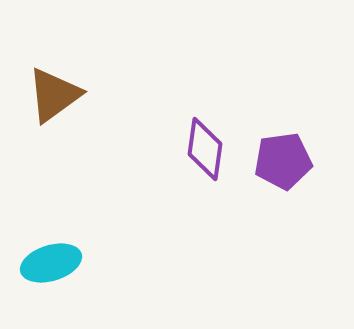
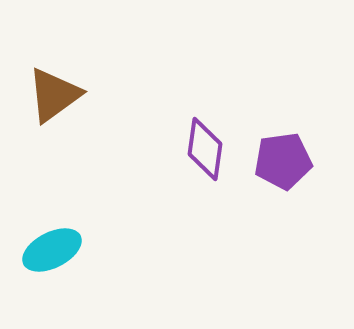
cyan ellipse: moved 1 px right, 13 px up; rotated 10 degrees counterclockwise
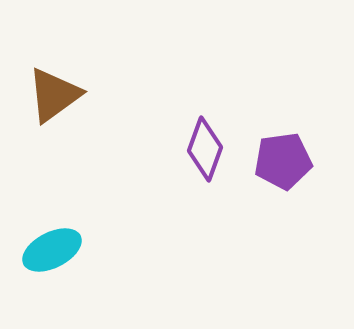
purple diamond: rotated 12 degrees clockwise
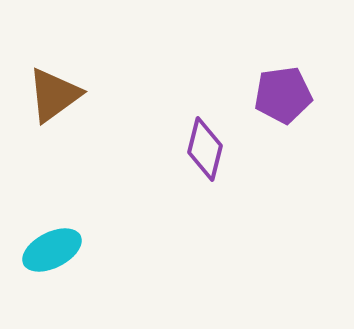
purple diamond: rotated 6 degrees counterclockwise
purple pentagon: moved 66 px up
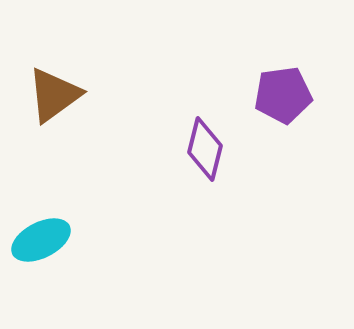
cyan ellipse: moved 11 px left, 10 px up
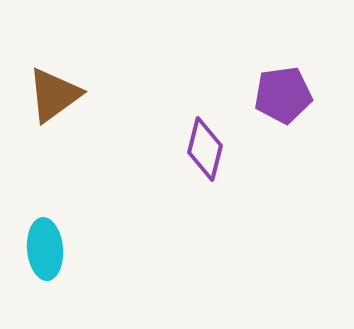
cyan ellipse: moved 4 px right, 9 px down; rotated 68 degrees counterclockwise
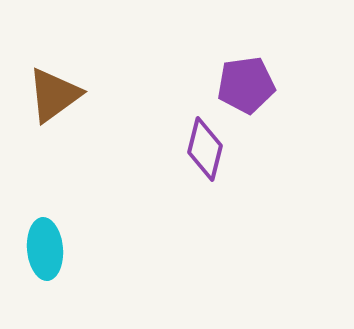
purple pentagon: moved 37 px left, 10 px up
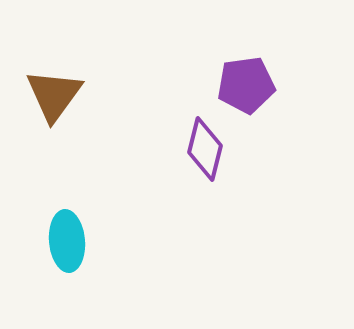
brown triangle: rotated 18 degrees counterclockwise
cyan ellipse: moved 22 px right, 8 px up
